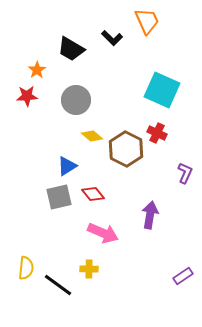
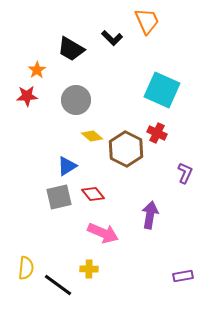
purple rectangle: rotated 24 degrees clockwise
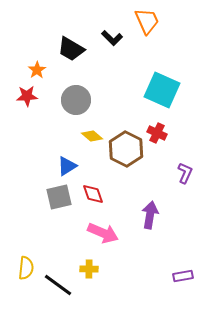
red diamond: rotated 20 degrees clockwise
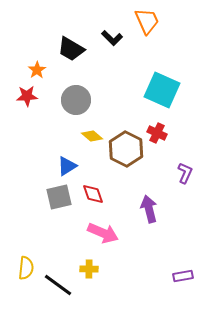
purple arrow: moved 1 px left, 6 px up; rotated 24 degrees counterclockwise
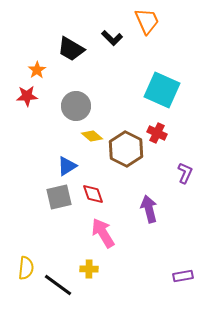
gray circle: moved 6 px down
pink arrow: rotated 144 degrees counterclockwise
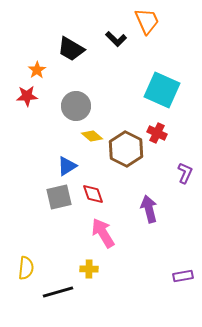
black L-shape: moved 4 px right, 1 px down
black line: moved 7 px down; rotated 52 degrees counterclockwise
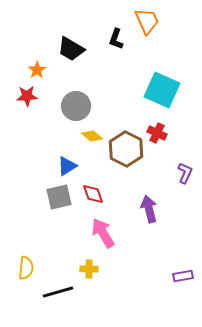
black L-shape: rotated 65 degrees clockwise
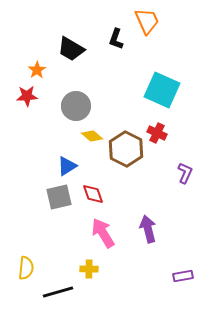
purple arrow: moved 1 px left, 20 px down
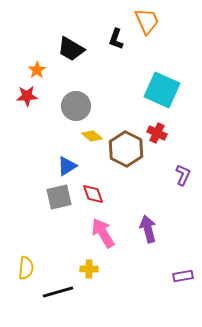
purple L-shape: moved 2 px left, 2 px down
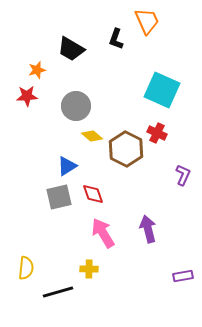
orange star: rotated 18 degrees clockwise
